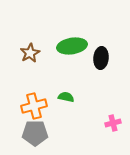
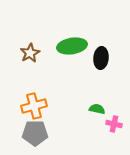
green semicircle: moved 31 px right, 12 px down
pink cross: moved 1 px right, 1 px down; rotated 28 degrees clockwise
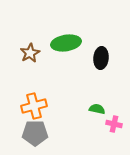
green ellipse: moved 6 px left, 3 px up
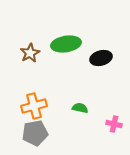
green ellipse: moved 1 px down
black ellipse: rotated 70 degrees clockwise
green semicircle: moved 17 px left, 1 px up
gray pentagon: rotated 10 degrees counterclockwise
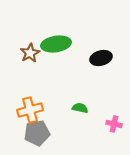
green ellipse: moved 10 px left
orange cross: moved 4 px left, 4 px down
gray pentagon: moved 2 px right
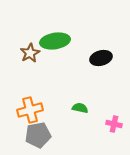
green ellipse: moved 1 px left, 3 px up
gray pentagon: moved 1 px right, 2 px down
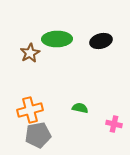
green ellipse: moved 2 px right, 2 px up; rotated 8 degrees clockwise
black ellipse: moved 17 px up
